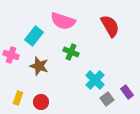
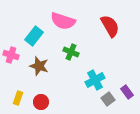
cyan cross: rotated 18 degrees clockwise
gray square: moved 1 px right
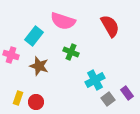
purple rectangle: moved 1 px down
red circle: moved 5 px left
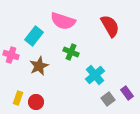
brown star: rotated 30 degrees clockwise
cyan cross: moved 5 px up; rotated 12 degrees counterclockwise
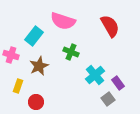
purple rectangle: moved 9 px left, 10 px up
yellow rectangle: moved 12 px up
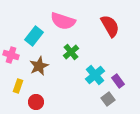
green cross: rotated 28 degrees clockwise
purple rectangle: moved 2 px up
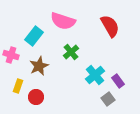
red circle: moved 5 px up
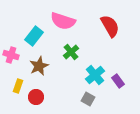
gray square: moved 20 px left; rotated 24 degrees counterclockwise
